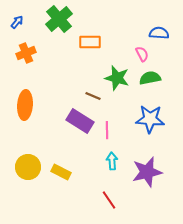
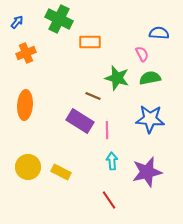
green cross: rotated 24 degrees counterclockwise
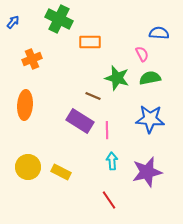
blue arrow: moved 4 px left
orange cross: moved 6 px right, 6 px down
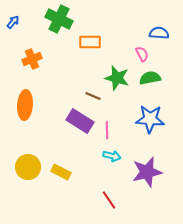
cyan arrow: moved 5 px up; rotated 108 degrees clockwise
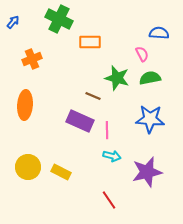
purple rectangle: rotated 8 degrees counterclockwise
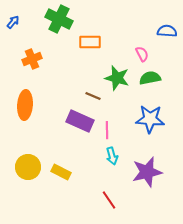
blue semicircle: moved 8 px right, 2 px up
cyan arrow: rotated 60 degrees clockwise
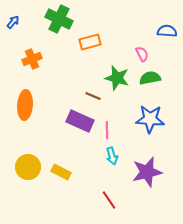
orange rectangle: rotated 15 degrees counterclockwise
